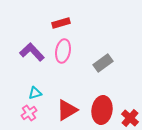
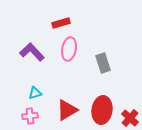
pink ellipse: moved 6 px right, 2 px up
gray rectangle: rotated 72 degrees counterclockwise
pink cross: moved 1 px right, 3 px down; rotated 28 degrees clockwise
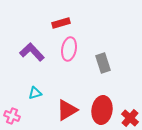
pink cross: moved 18 px left; rotated 28 degrees clockwise
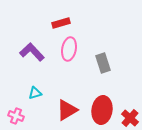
pink cross: moved 4 px right
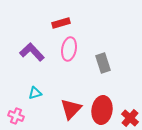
red triangle: moved 4 px right, 1 px up; rotated 15 degrees counterclockwise
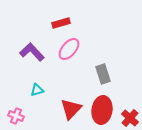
pink ellipse: rotated 30 degrees clockwise
gray rectangle: moved 11 px down
cyan triangle: moved 2 px right, 3 px up
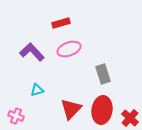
pink ellipse: rotated 30 degrees clockwise
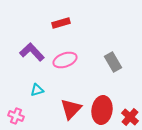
pink ellipse: moved 4 px left, 11 px down
gray rectangle: moved 10 px right, 12 px up; rotated 12 degrees counterclockwise
red cross: moved 1 px up
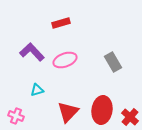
red triangle: moved 3 px left, 3 px down
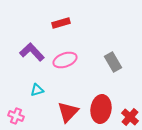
red ellipse: moved 1 px left, 1 px up
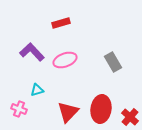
pink cross: moved 3 px right, 7 px up
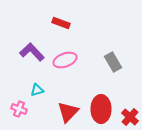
red rectangle: rotated 36 degrees clockwise
red ellipse: rotated 8 degrees counterclockwise
